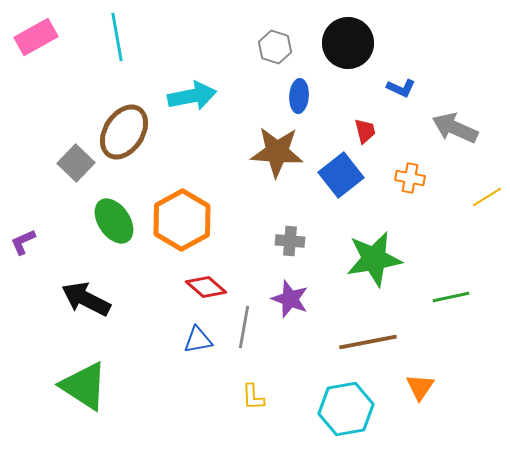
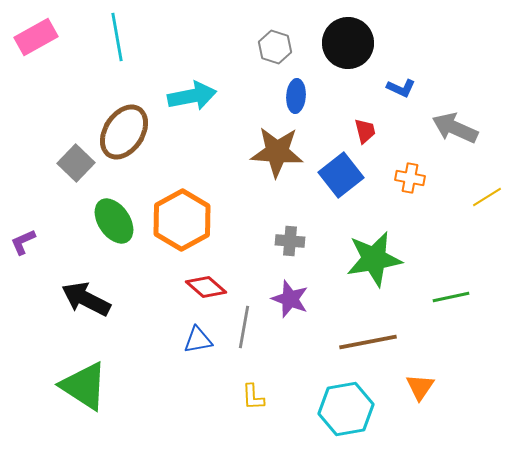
blue ellipse: moved 3 px left
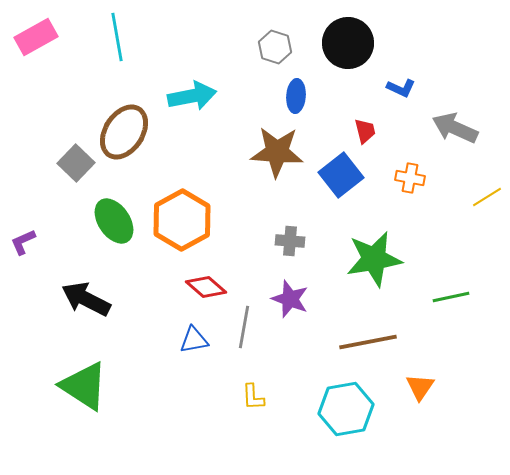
blue triangle: moved 4 px left
